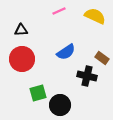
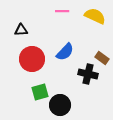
pink line: moved 3 px right; rotated 24 degrees clockwise
blue semicircle: moved 1 px left; rotated 12 degrees counterclockwise
red circle: moved 10 px right
black cross: moved 1 px right, 2 px up
green square: moved 2 px right, 1 px up
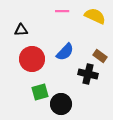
brown rectangle: moved 2 px left, 2 px up
black circle: moved 1 px right, 1 px up
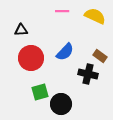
red circle: moved 1 px left, 1 px up
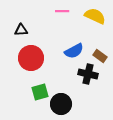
blue semicircle: moved 9 px right, 1 px up; rotated 18 degrees clockwise
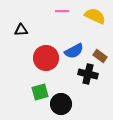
red circle: moved 15 px right
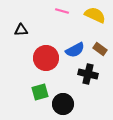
pink line: rotated 16 degrees clockwise
yellow semicircle: moved 1 px up
blue semicircle: moved 1 px right, 1 px up
brown rectangle: moved 7 px up
black circle: moved 2 px right
